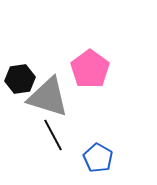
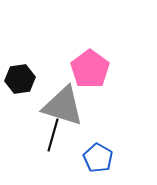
gray triangle: moved 15 px right, 9 px down
black line: rotated 44 degrees clockwise
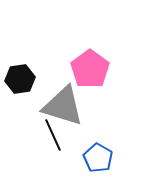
black line: rotated 40 degrees counterclockwise
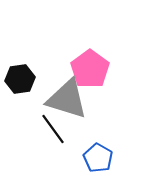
gray triangle: moved 4 px right, 7 px up
black line: moved 6 px up; rotated 12 degrees counterclockwise
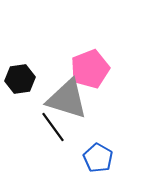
pink pentagon: rotated 15 degrees clockwise
black line: moved 2 px up
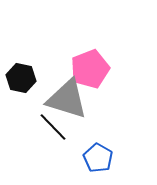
black hexagon: moved 1 px right, 1 px up; rotated 20 degrees clockwise
black line: rotated 8 degrees counterclockwise
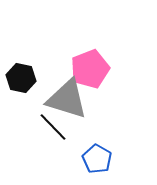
blue pentagon: moved 1 px left, 1 px down
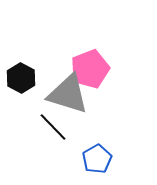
black hexagon: rotated 16 degrees clockwise
gray triangle: moved 1 px right, 5 px up
blue pentagon: rotated 12 degrees clockwise
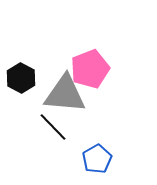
gray triangle: moved 3 px left; rotated 12 degrees counterclockwise
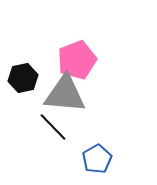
pink pentagon: moved 13 px left, 9 px up
black hexagon: moved 2 px right; rotated 20 degrees clockwise
